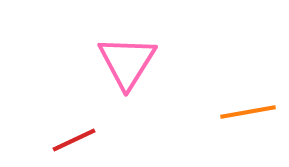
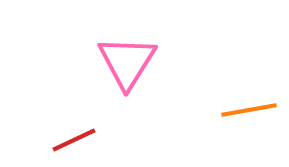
orange line: moved 1 px right, 2 px up
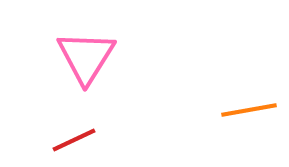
pink triangle: moved 41 px left, 5 px up
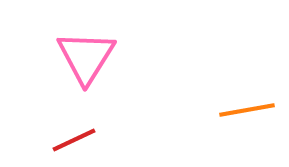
orange line: moved 2 px left
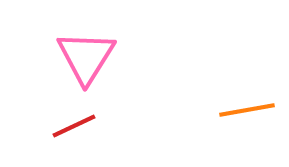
red line: moved 14 px up
